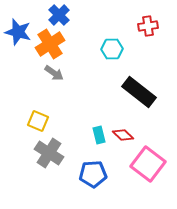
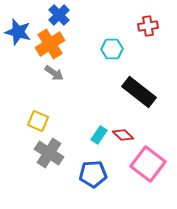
cyan rectangle: rotated 48 degrees clockwise
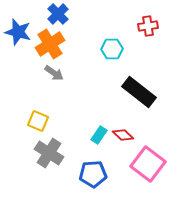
blue cross: moved 1 px left, 1 px up
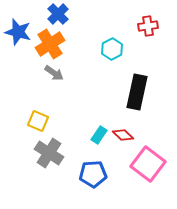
cyan hexagon: rotated 25 degrees counterclockwise
black rectangle: moved 2 px left; rotated 64 degrees clockwise
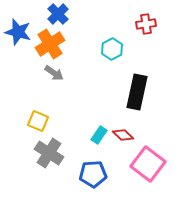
red cross: moved 2 px left, 2 px up
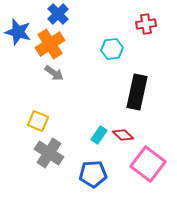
cyan hexagon: rotated 20 degrees clockwise
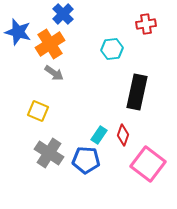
blue cross: moved 5 px right
yellow square: moved 10 px up
red diamond: rotated 65 degrees clockwise
blue pentagon: moved 7 px left, 14 px up; rotated 8 degrees clockwise
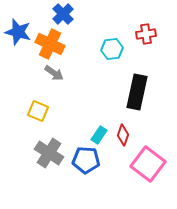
red cross: moved 10 px down
orange cross: rotated 32 degrees counterclockwise
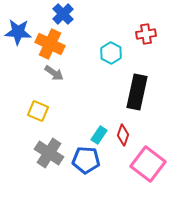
blue star: rotated 12 degrees counterclockwise
cyan hexagon: moved 1 px left, 4 px down; rotated 25 degrees counterclockwise
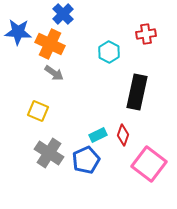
cyan hexagon: moved 2 px left, 1 px up
cyan rectangle: moved 1 px left; rotated 30 degrees clockwise
blue pentagon: rotated 28 degrees counterclockwise
pink square: moved 1 px right
